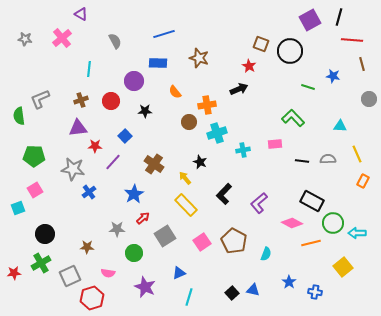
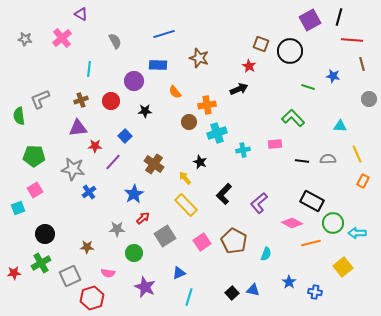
blue rectangle at (158, 63): moved 2 px down
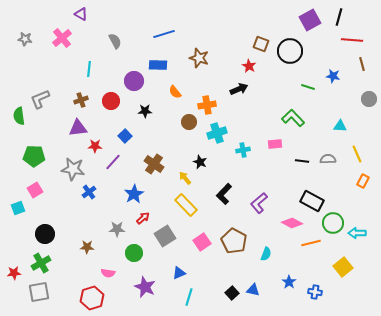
gray square at (70, 276): moved 31 px left, 16 px down; rotated 15 degrees clockwise
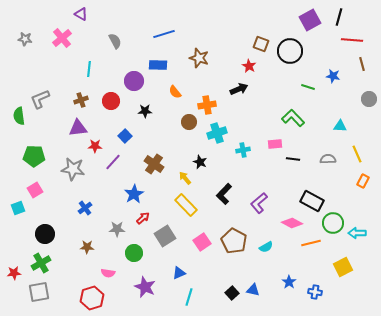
black line at (302, 161): moved 9 px left, 2 px up
blue cross at (89, 192): moved 4 px left, 16 px down
cyan semicircle at (266, 254): moved 7 px up; rotated 40 degrees clockwise
yellow square at (343, 267): rotated 12 degrees clockwise
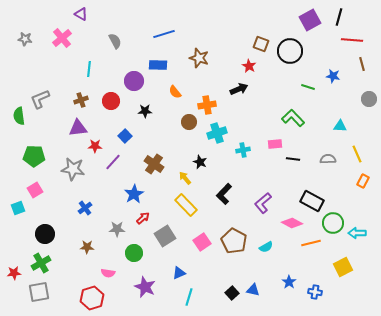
purple L-shape at (259, 203): moved 4 px right
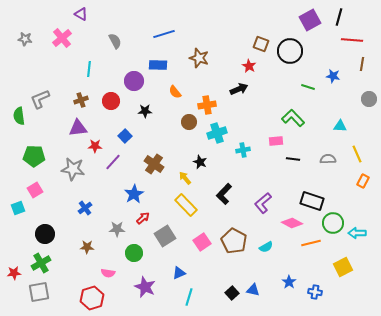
brown line at (362, 64): rotated 24 degrees clockwise
pink rectangle at (275, 144): moved 1 px right, 3 px up
black rectangle at (312, 201): rotated 10 degrees counterclockwise
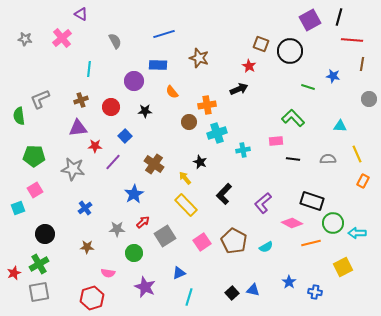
orange semicircle at (175, 92): moved 3 px left
red circle at (111, 101): moved 6 px down
red arrow at (143, 218): moved 4 px down
green cross at (41, 263): moved 2 px left, 1 px down
red star at (14, 273): rotated 16 degrees counterclockwise
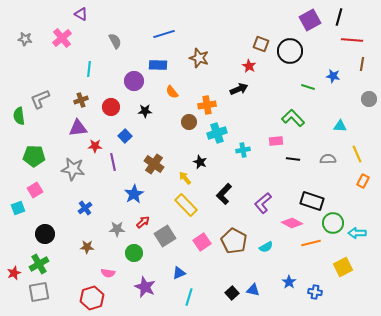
purple line at (113, 162): rotated 54 degrees counterclockwise
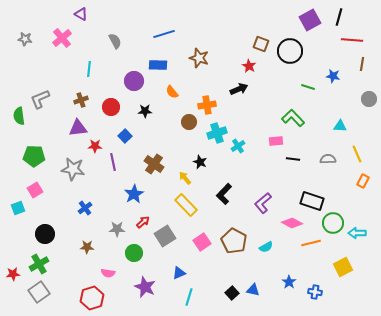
cyan cross at (243, 150): moved 5 px left, 4 px up; rotated 24 degrees counterclockwise
red star at (14, 273): moved 1 px left, 1 px down; rotated 16 degrees clockwise
gray square at (39, 292): rotated 25 degrees counterclockwise
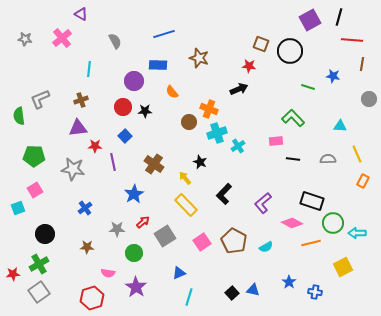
red star at (249, 66): rotated 24 degrees counterclockwise
orange cross at (207, 105): moved 2 px right, 4 px down; rotated 30 degrees clockwise
red circle at (111, 107): moved 12 px right
purple star at (145, 287): moved 9 px left; rotated 10 degrees clockwise
